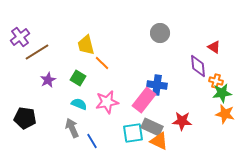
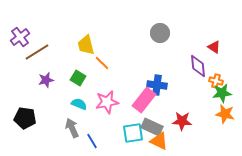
purple star: moved 2 px left; rotated 14 degrees clockwise
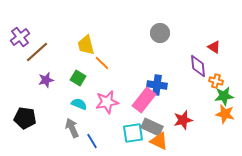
brown line: rotated 10 degrees counterclockwise
green star: moved 2 px right, 3 px down
red star: moved 1 px right, 1 px up; rotated 18 degrees counterclockwise
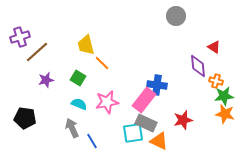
gray circle: moved 16 px right, 17 px up
purple cross: rotated 18 degrees clockwise
gray rectangle: moved 6 px left, 4 px up
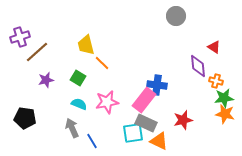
green star: moved 2 px down
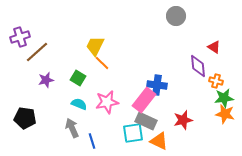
yellow trapezoid: moved 9 px right, 1 px down; rotated 40 degrees clockwise
gray rectangle: moved 2 px up
blue line: rotated 14 degrees clockwise
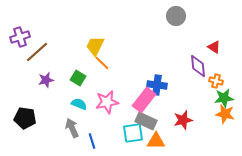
orange triangle: moved 3 px left; rotated 24 degrees counterclockwise
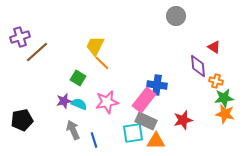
purple star: moved 18 px right, 21 px down
black pentagon: moved 3 px left, 2 px down; rotated 20 degrees counterclockwise
gray arrow: moved 1 px right, 2 px down
blue line: moved 2 px right, 1 px up
